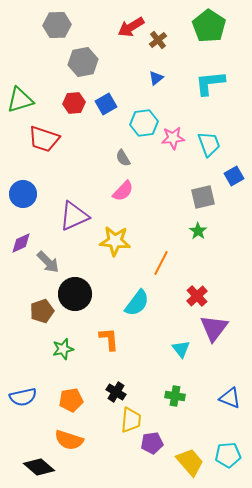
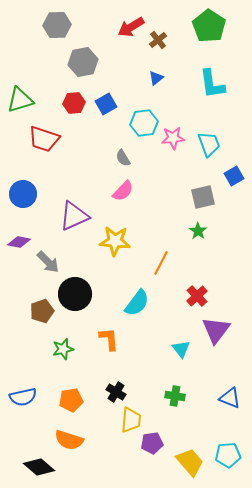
cyan L-shape at (210, 83): moved 2 px right, 1 px down; rotated 92 degrees counterclockwise
purple diamond at (21, 243): moved 2 px left, 1 px up; rotated 35 degrees clockwise
purple triangle at (214, 328): moved 2 px right, 2 px down
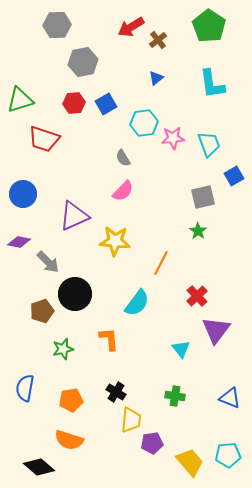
blue semicircle at (23, 397): moved 2 px right, 9 px up; rotated 112 degrees clockwise
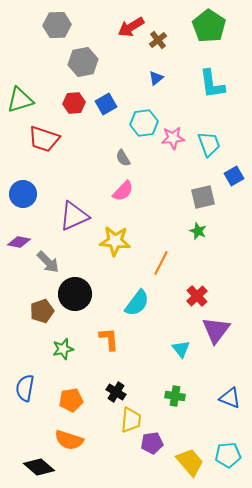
green star at (198, 231): rotated 12 degrees counterclockwise
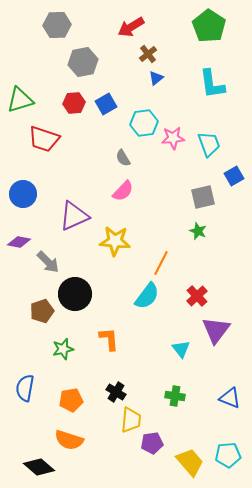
brown cross at (158, 40): moved 10 px left, 14 px down
cyan semicircle at (137, 303): moved 10 px right, 7 px up
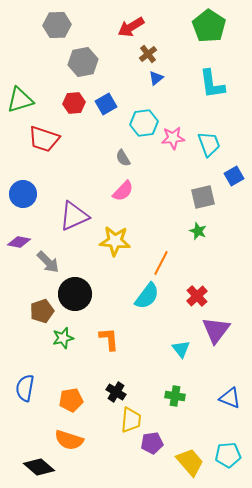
green star at (63, 349): moved 11 px up
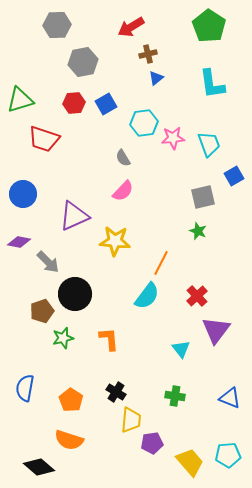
brown cross at (148, 54): rotated 24 degrees clockwise
orange pentagon at (71, 400): rotated 30 degrees counterclockwise
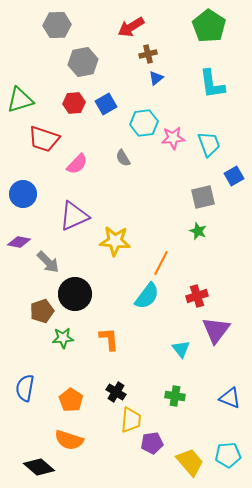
pink semicircle at (123, 191): moved 46 px left, 27 px up
red cross at (197, 296): rotated 25 degrees clockwise
green star at (63, 338): rotated 10 degrees clockwise
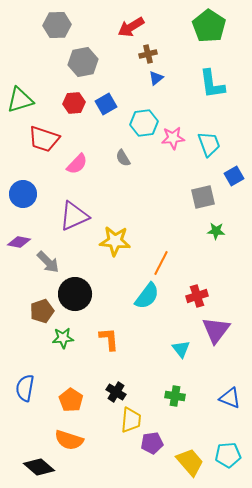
green star at (198, 231): moved 18 px right; rotated 18 degrees counterclockwise
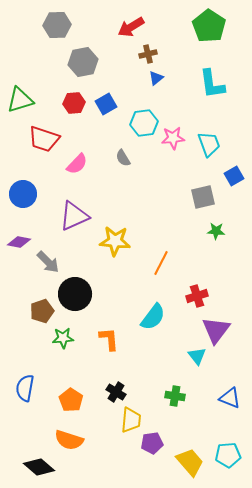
cyan semicircle at (147, 296): moved 6 px right, 21 px down
cyan triangle at (181, 349): moved 16 px right, 7 px down
